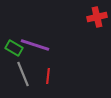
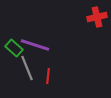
green rectangle: rotated 12 degrees clockwise
gray line: moved 4 px right, 6 px up
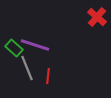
red cross: rotated 36 degrees counterclockwise
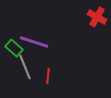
red cross: rotated 12 degrees counterclockwise
purple line: moved 1 px left, 3 px up
gray line: moved 2 px left, 1 px up
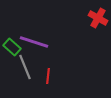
red cross: moved 1 px right, 1 px down
green rectangle: moved 2 px left, 1 px up
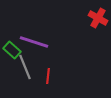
green rectangle: moved 3 px down
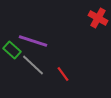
purple line: moved 1 px left, 1 px up
gray line: moved 8 px right, 2 px up; rotated 25 degrees counterclockwise
red line: moved 15 px right, 2 px up; rotated 42 degrees counterclockwise
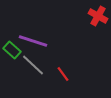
red cross: moved 2 px up
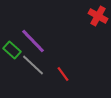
purple line: rotated 28 degrees clockwise
